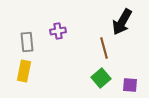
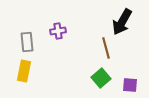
brown line: moved 2 px right
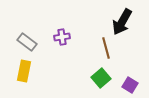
purple cross: moved 4 px right, 6 px down
gray rectangle: rotated 48 degrees counterclockwise
purple square: rotated 28 degrees clockwise
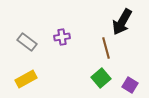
yellow rectangle: moved 2 px right, 8 px down; rotated 50 degrees clockwise
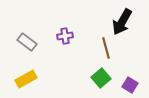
purple cross: moved 3 px right, 1 px up
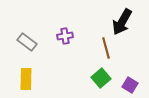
yellow rectangle: rotated 60 degrees counterclockwise
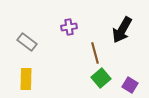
black arrow: moved 8 px down
purple cross: moved 4 px right, 9 px up
brown line: moved 11 px left, 5 px down
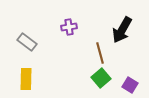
brown line: moved 5 px right
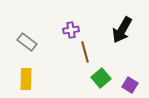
purple cross: moved 2 px right, 3 px down
brown line: moved 15 px left, 1 px up
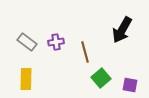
purple cross: moved 15 px left, 12 px down
purple square: rotated 21 degrees counterclockwise
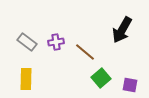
brown line: rotated 35 degrees counterclockwise
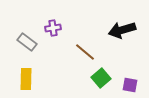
black arrow: rotated 44 degrees clockwise
purple cross: moved 3 px left, 14 px up
